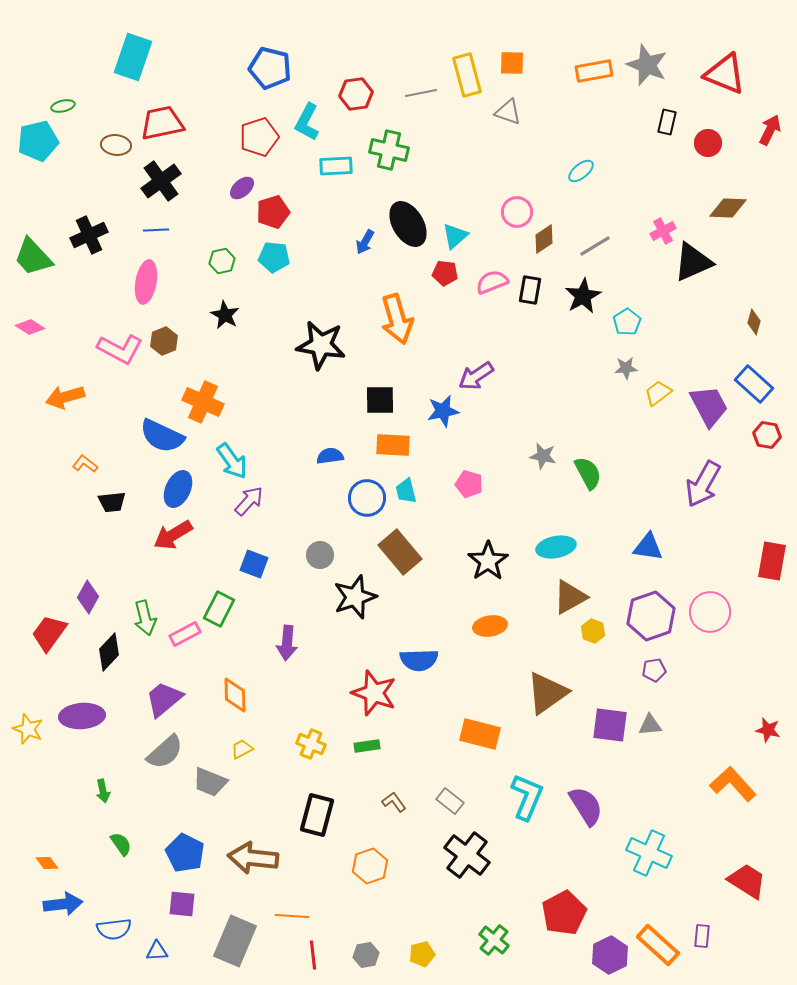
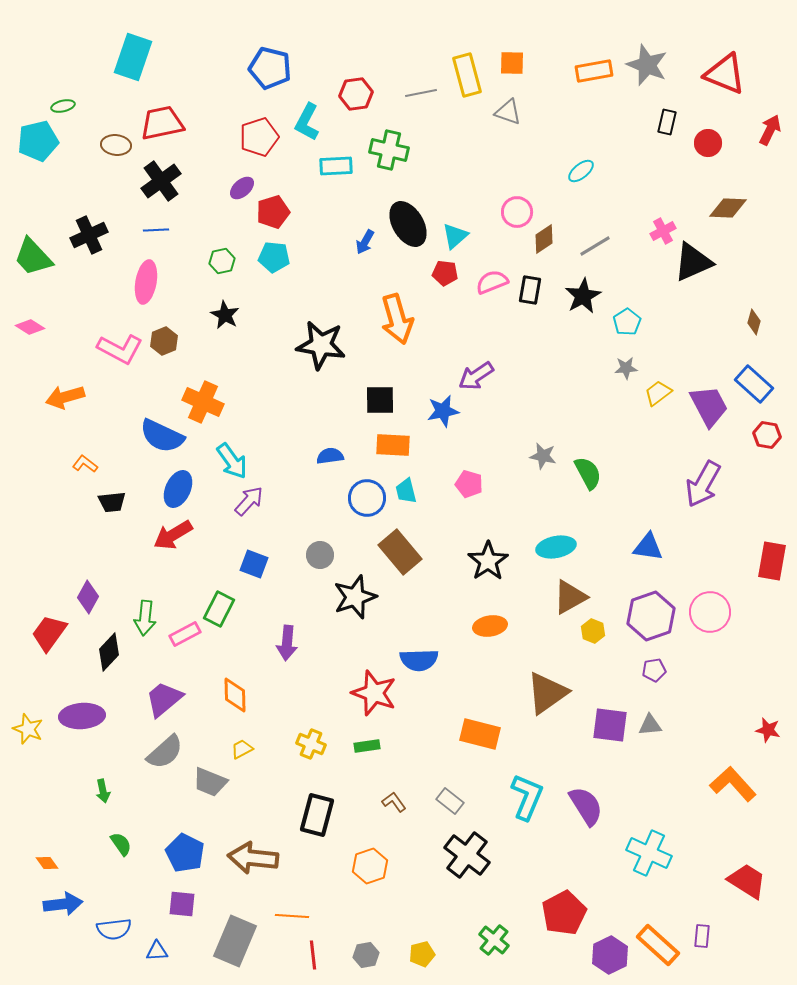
green arrow at (145, 618): rotated 20 degrees clockwise
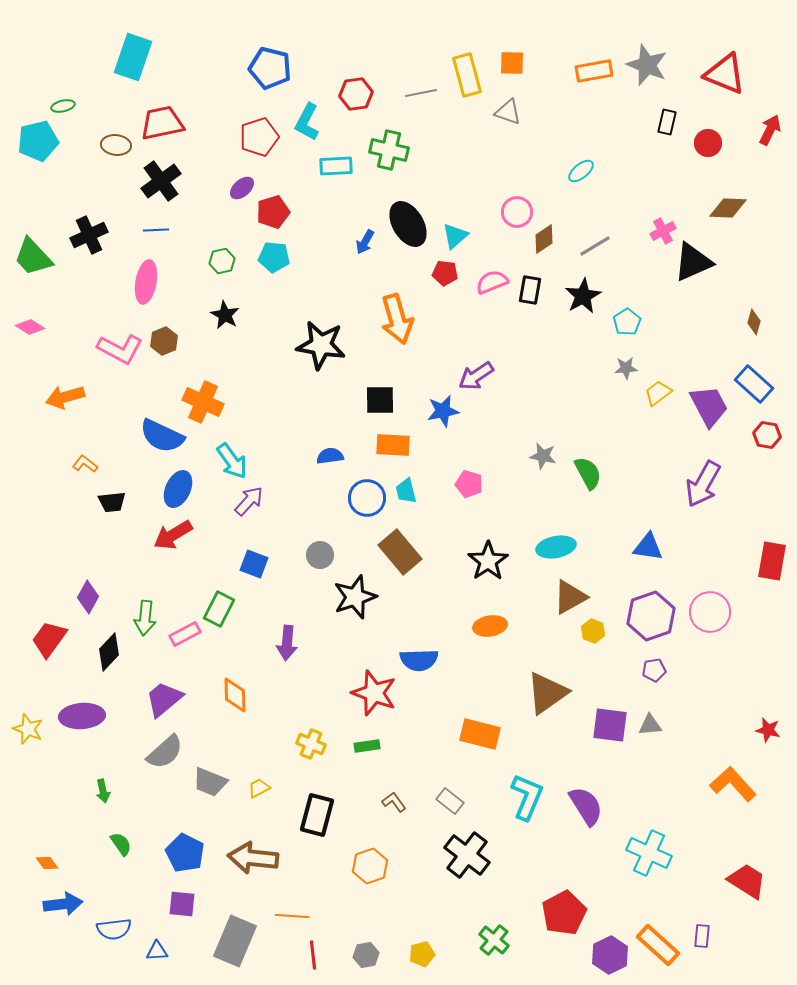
red trapezoid at (49, 633): moved 6 px down
yellow trapezoid at (242, 749): moved 17 px right, 39 px down
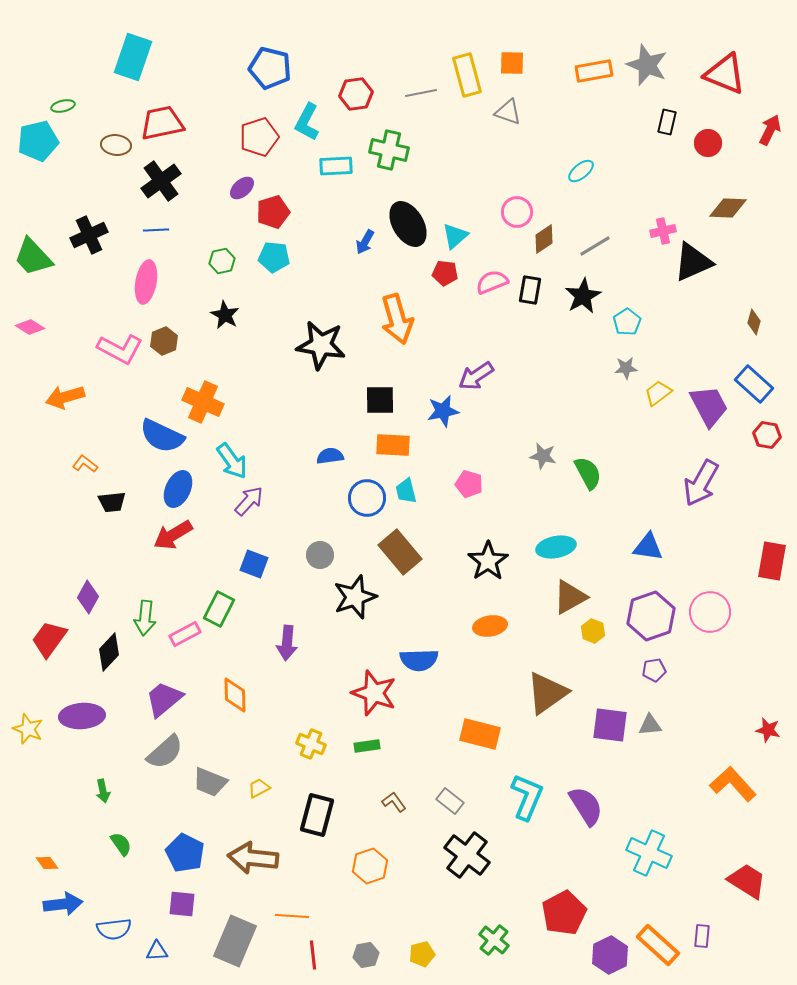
pink cross at (663, 231): rotated 15 degrees clockwise
purple arrow at (703, 484): moved 2 px left, 1 px up
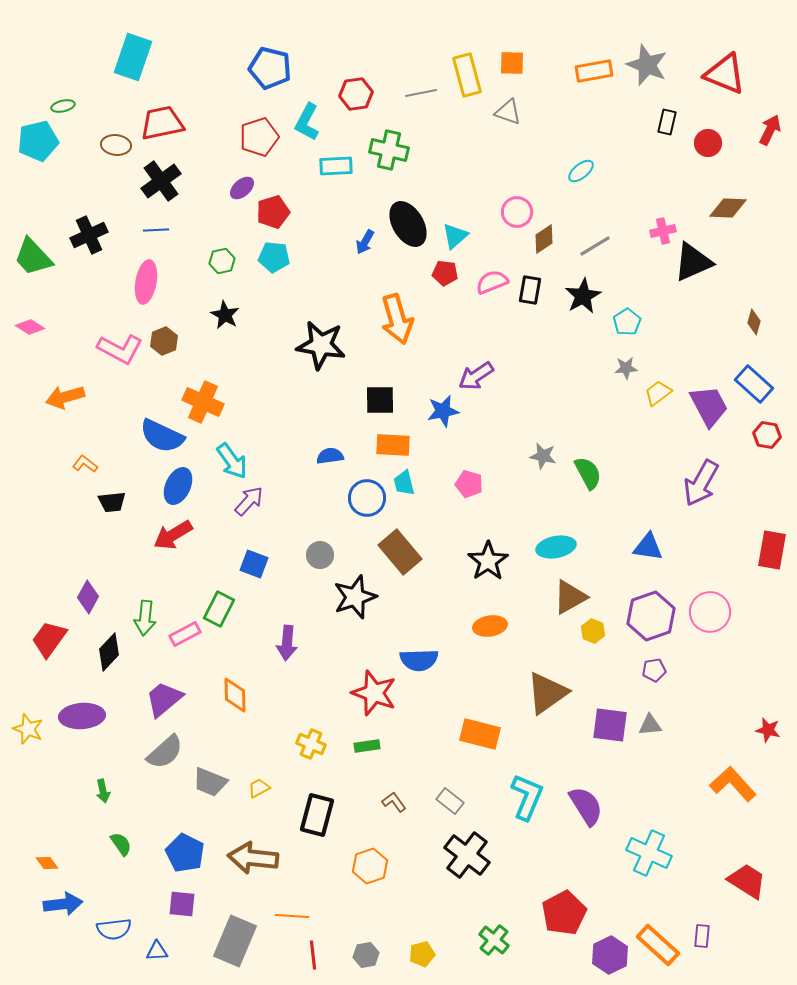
blue ellipse at (178, 489): moved 3 px up
cyan trapezoid at (406, 491): moved 2 px left, 8 px up
red rectangle at (772, 561): moved 11 px up
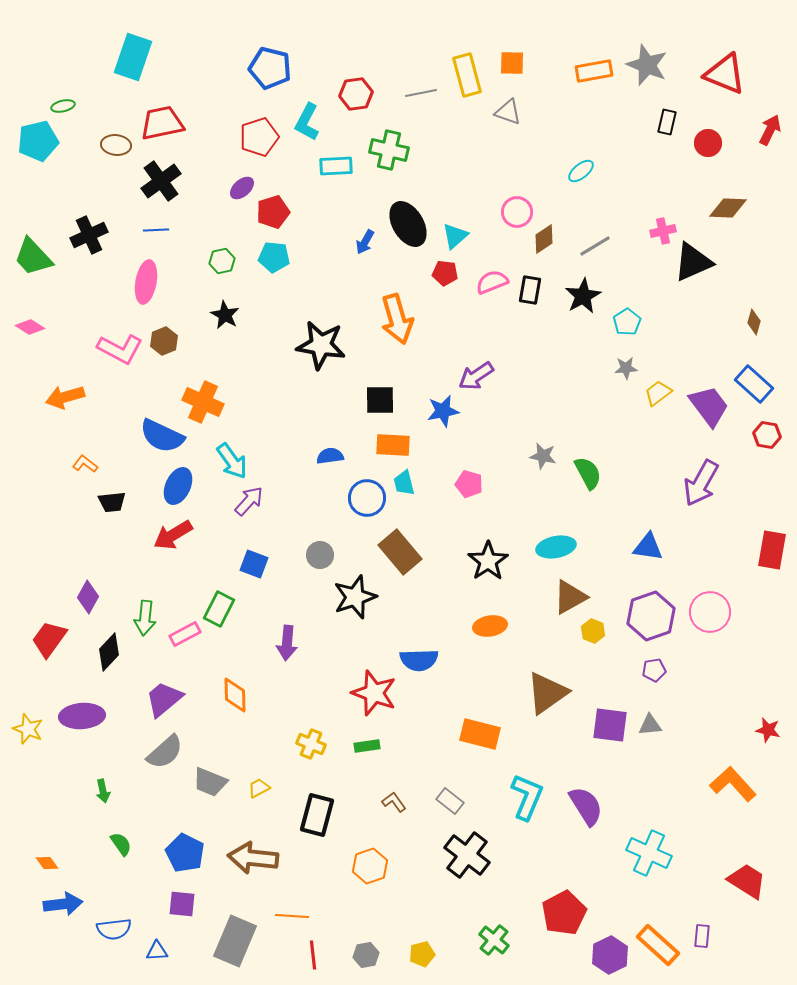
purple trapezoid at (709, 406): rotated 9 degrees counterclockwise
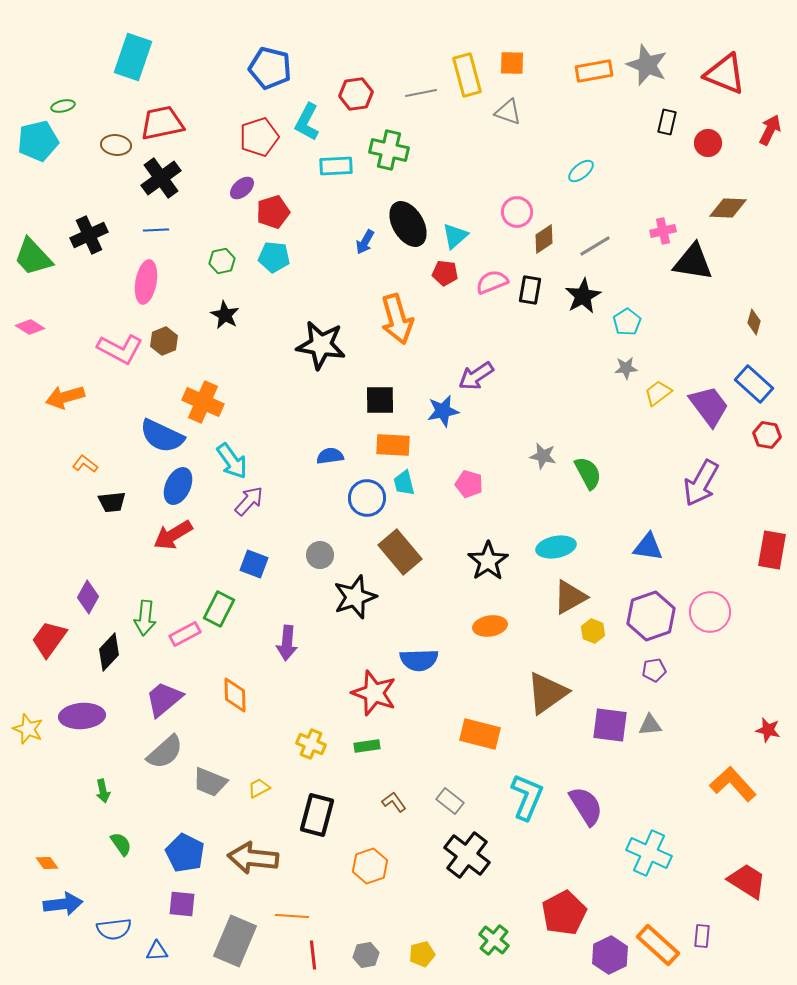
black cross at (161, 181): moved 3 px up
black triangle at (693, 262): rotated 33 degrees clockwise
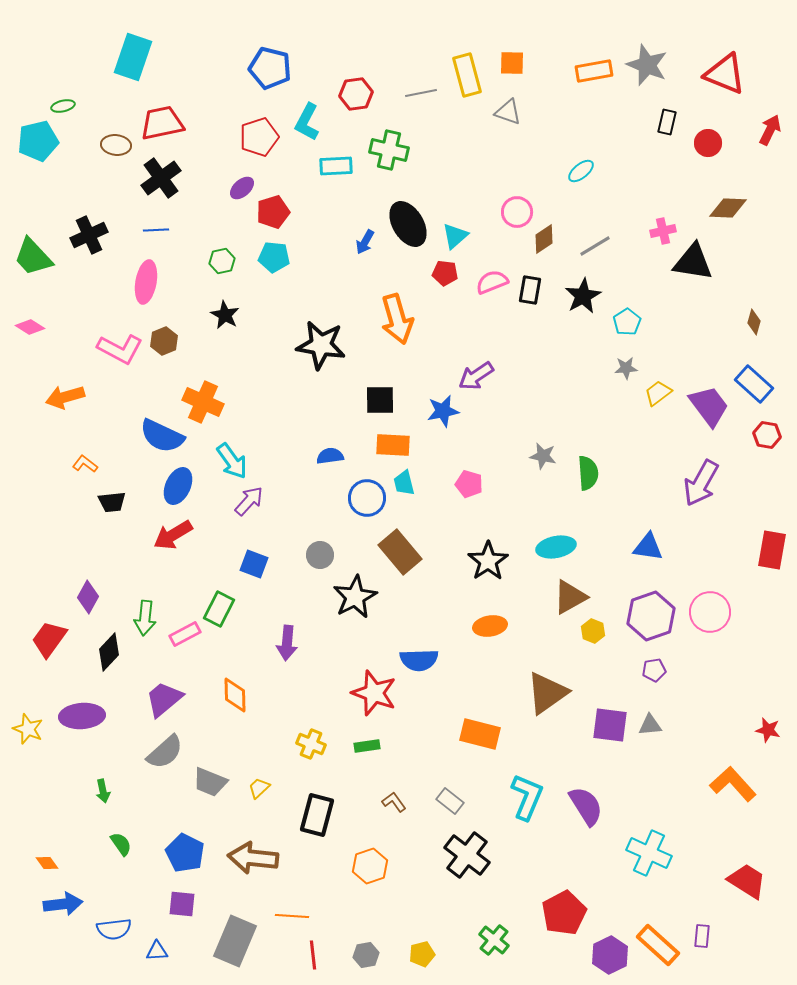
green semicircle at (588, 473): rotated 24 degrees clockwise
black star at (355, 597): rotated 9 degrees counterclockwise
yellow trapezoid at (259, 788): rotated 15 degrees counterclockwise
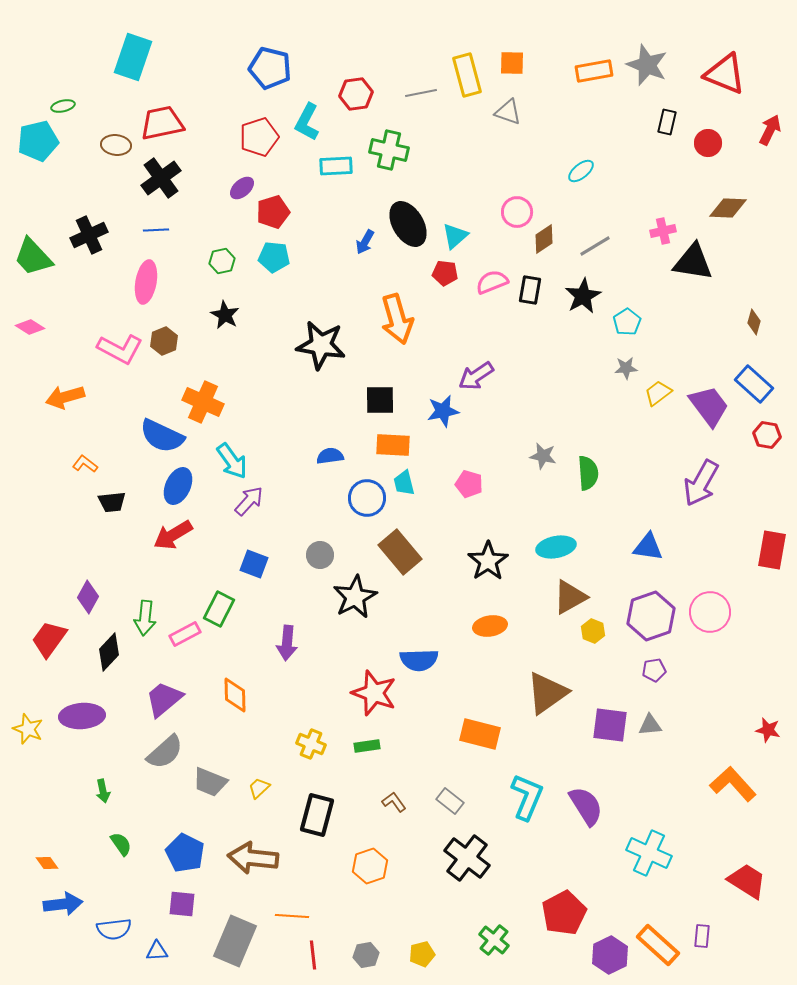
black cross at (467, 855): moved 3 px down
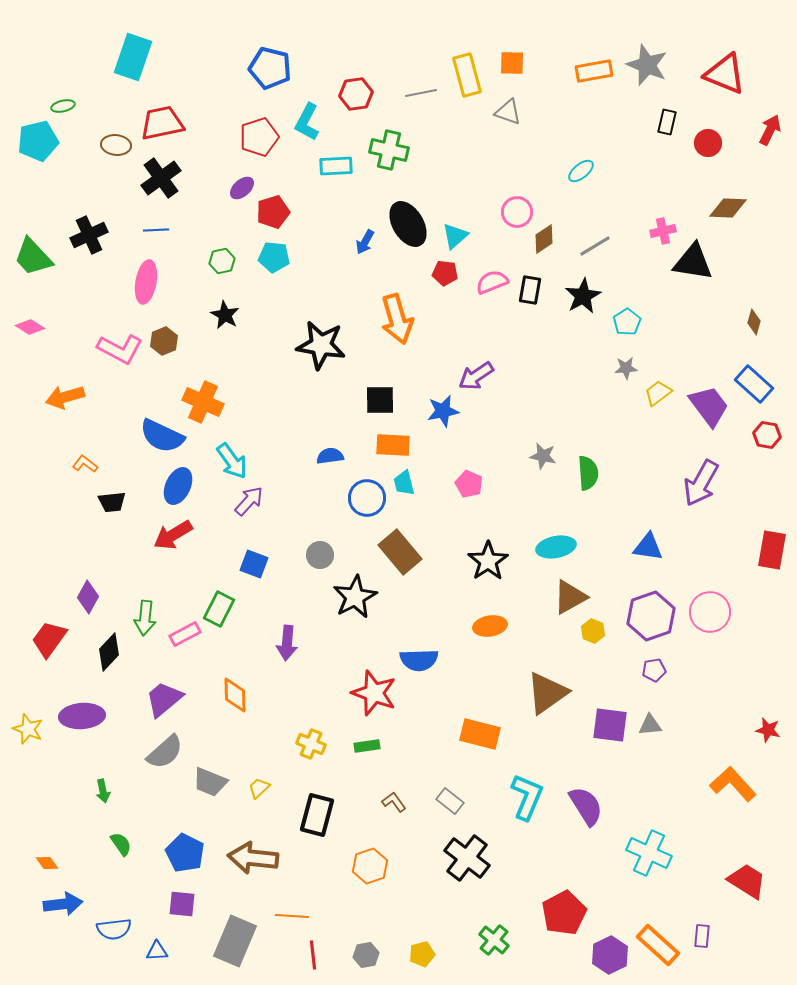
pink pentagon at (469, 484): rotated 8 degrees clockwise
